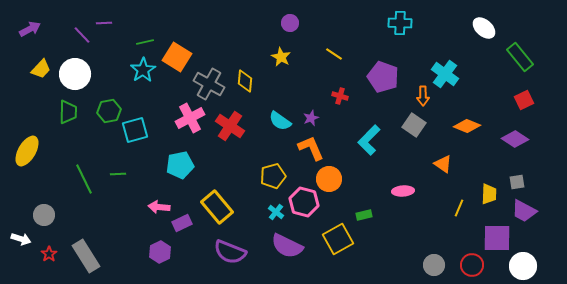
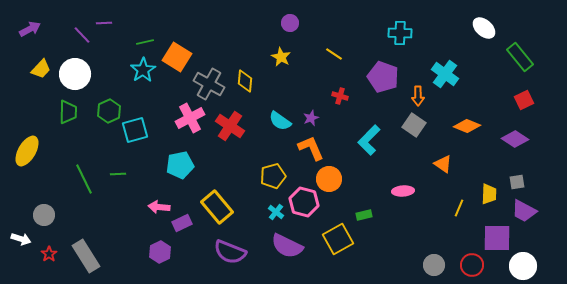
cyan cross at (400, 23): moved 10 px down
orange arrow at (423, 96): moved 5 px left
green hexagon at (109, 111): rotated 15 degrees counterclockwise
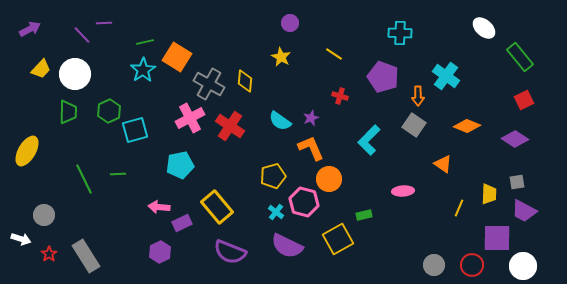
cyan cross at (445, 74): moved 1 px right, 2 px down
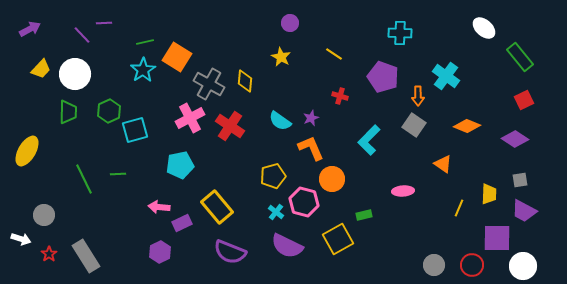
orange circle at (329, 179): moved 3 px right
gray square at (517, 182): moved 3 px right, 2 px up
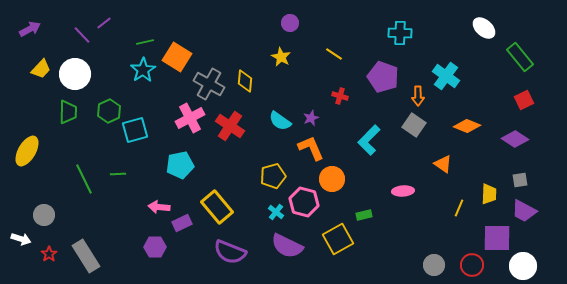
purple line at (104, 23): rotated 35 degrees counterclockwise
purple hexagon at (160, 252): moved 5 px left, 5 px up; rotated 25 degrees clockwise
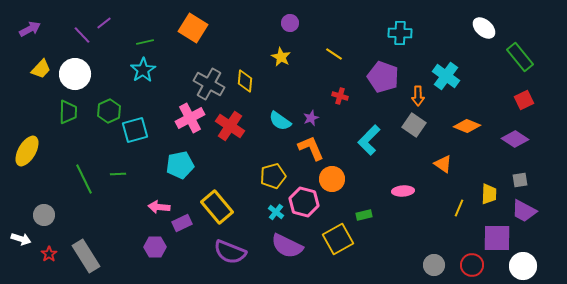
orange square at (177, 57): moved 16 px right, 29 px up
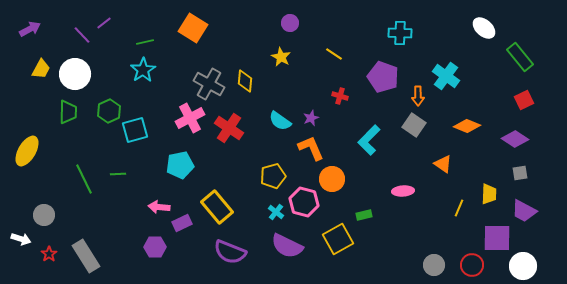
yellow trapezoid at (41, 69): rotated 15 degrees counterclockwise
red cross at (230, 126): moved 1 px left, 2 px down
gray square at (520, 180): moved 7 px up
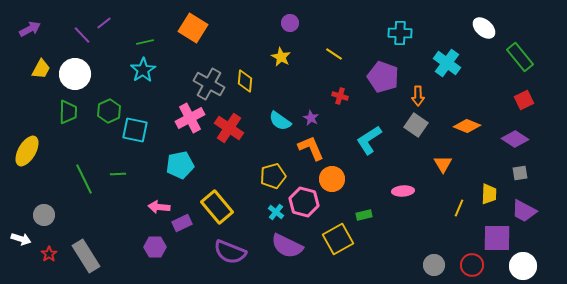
cyan cross at (446, 76): moved 1 px right, 13 px up
purple star at (311, 118): rotated 21 degrees counterclockwise
gray square at (414, 125): moved 2 px right
cyan square at (135, 130): rotated 28 degrees clockwise
cyan L-shape at (369, 140): rotated 12 degrees clockwise
orange triangle at (443, 164): rotated 24 degrees clockwise
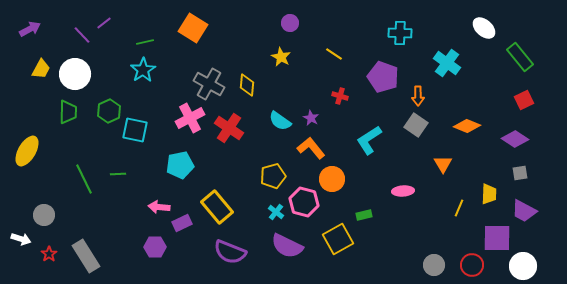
yellow diamond at (245, 81): moved 2 px right, 4 px down
orange L-shape at (311, 148): rotated 16 degrees counterclockwise
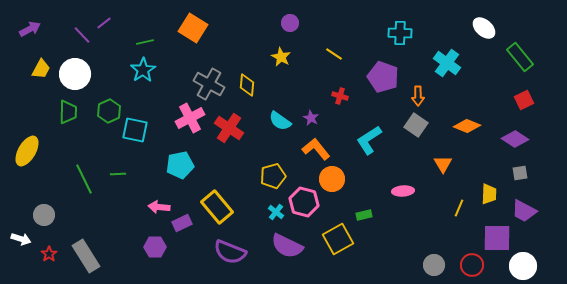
orange L-shape at (311, 148): moved 5 px right, 1 px down
